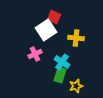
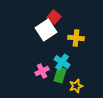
red square: rotated 16 degrees clockwise
pink cross: moved 7 px right, 17 px down
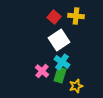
white square: moved 13 px right, 10 px down
yellow cross: moved 22 px up
pink cross: rotated 24 degrees counterclockwise
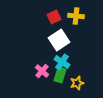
red square: rotated 24 degrees clockwise
yellow star: moved 1 px right, 3 px up
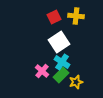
white square: moved 2 px down
green rectangle: moved 1 px right; rotated 28 degrees clockwise
yellow star: moved 1 px left, 1 px up
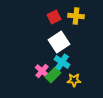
green rectangle: moved 8 px left
yellow star: moved 2 px left, 2 px up; rotated 16 degrees clockwise
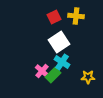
yellow star: moved 14 px right, 3 px up
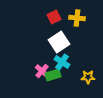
yellow cross: moved 1 px right, 2 px down
green rectangle: rotated 28 degrees clockwise
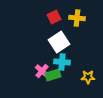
cyan cross: rotated 28 degrees counterclockwise
